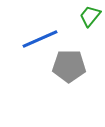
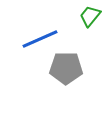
gray pentagon: moved 3 px left, 2 px down
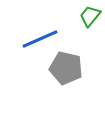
gray pentagon: rotated 12 degrees clockwise
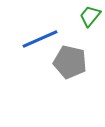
gray pentagon: moved 4 px right, 6 px up
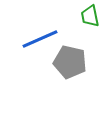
green trapezoid: rotated 50 degrees counterclockwise
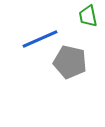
green trapezoid: moved 2 px left
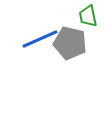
gray pentagon: moved 19 px up
